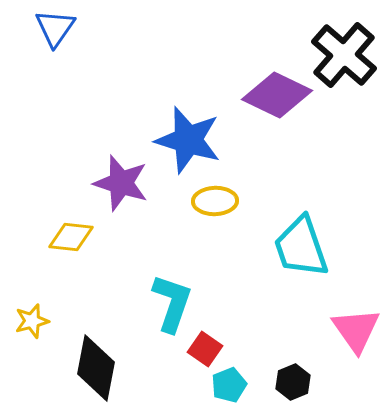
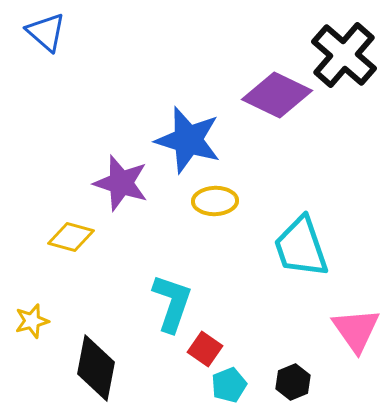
blue triangle: moved 9 px left, 4 px down; rotated 24 degrees counterclockwise
yellow diamond: rotated 9 degrees clockwise
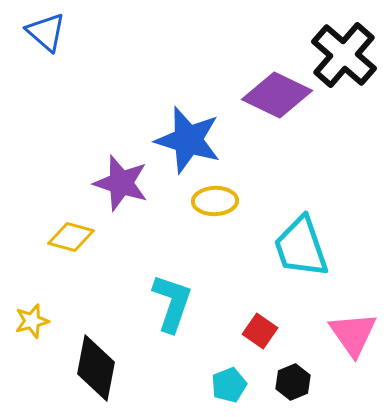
pink triangle: moved 3 px left, 4 px down
red square: moved 55 px right, 18 px up
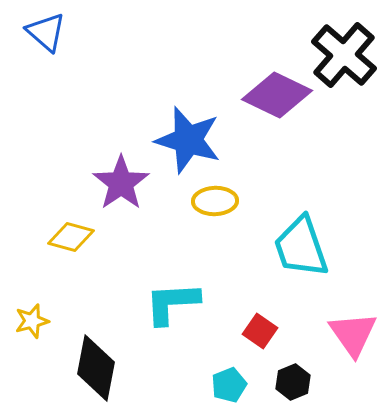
purple star: rotated 20 degrees clockwise
cyan L-shape: rotated 112 degrees counterclockwise
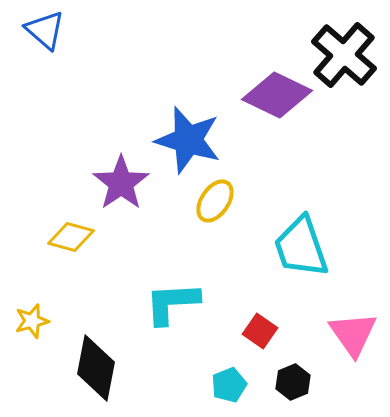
blue triangle: moved 1 px left, 2 px up
yellow ellipse: rotated 54 degrees counterclockwise
